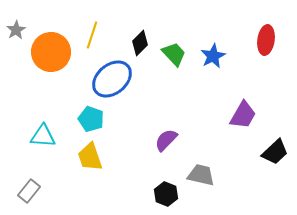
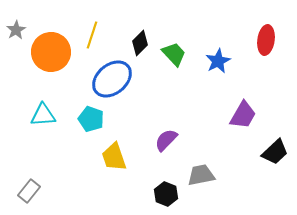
blue star: moved 5 px right, 5 px down
cyan triangle: moved 21 px up; rotated 8 degrees counterclockwise
yellow trapezoid: moved 24 px right
gray trapezoid: rotated 24 degrees counterclockwise
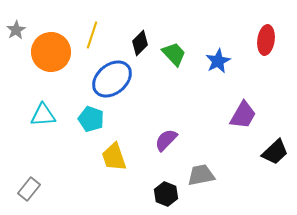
gray rectangle: moved 2 px up
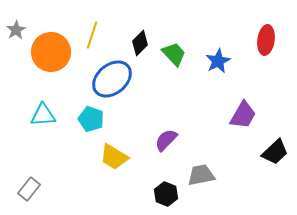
yellow trapezoid: rotated 40 degrees counterclockwise
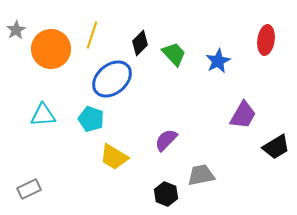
orange circle: moved 3 px up
black trapezoid: moved 1 px right, 5 px up; rotated 12 degrees clockwise
gray rectangle: rotated 25 degrees clockwise
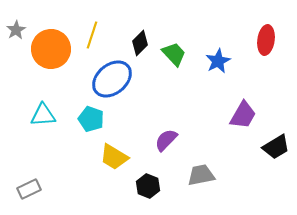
black hexagon: moved 18 px left, 8 px up
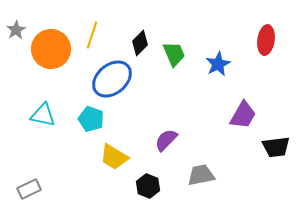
green trapezoid: rotated 20 degrees clockwise
blue star: moved 3 px down
cyan triangle: rotated 16 degrees clockwise
black trapezoid: rotated 24 degrees clockwise
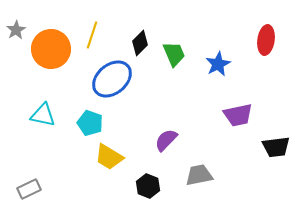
purple trapezoid: moved 5 px left; rotated 48 degrees clockwise
cyan pentagon: moved 1 px left, 4 px down
yellow trapezoid: moved 5 px left
gray trapezoid: moved 2 px left
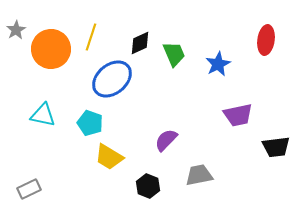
yellow line: moved 1 px left, 2 px down
black diamond: rotated 20 degrees clockwise
